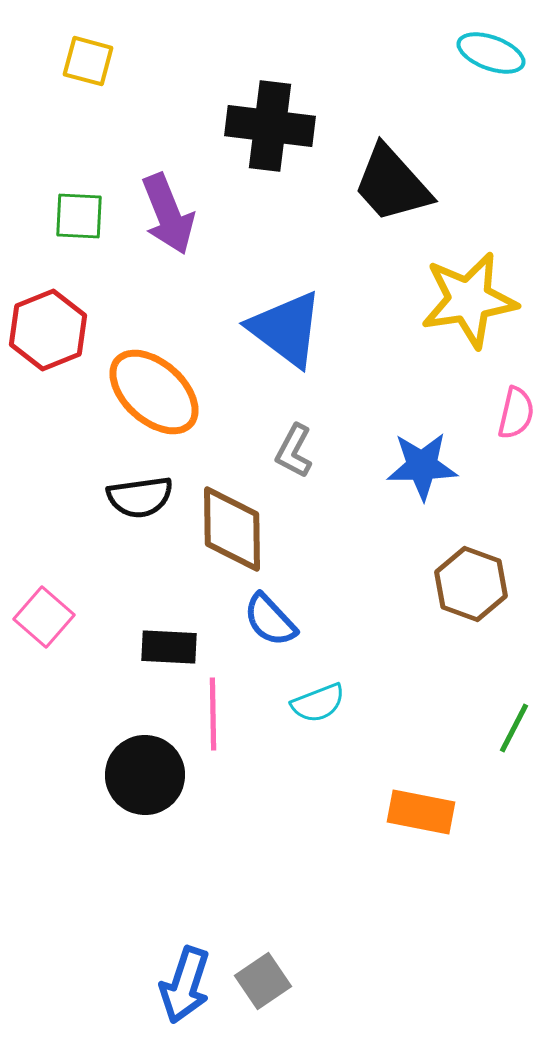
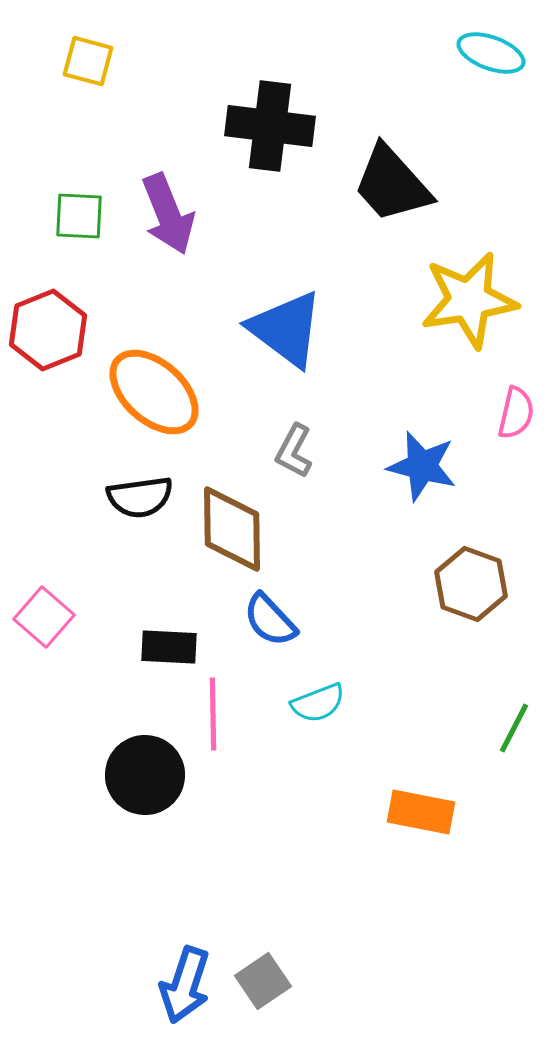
blue star: rotated 16 degrees clockwise
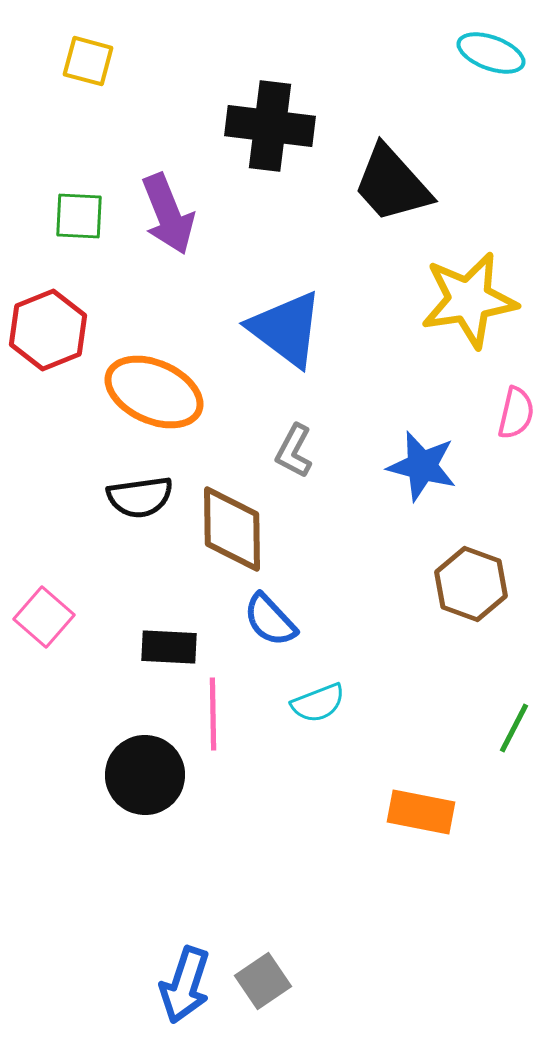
orange ellipse: rotated 18 degrees counterclockwise
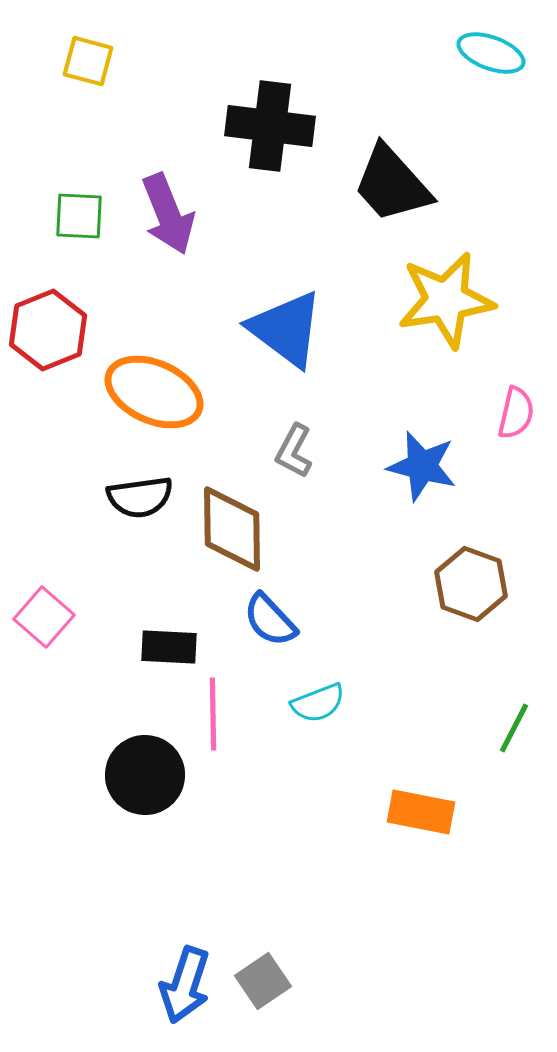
yellow star: moved 23 px left
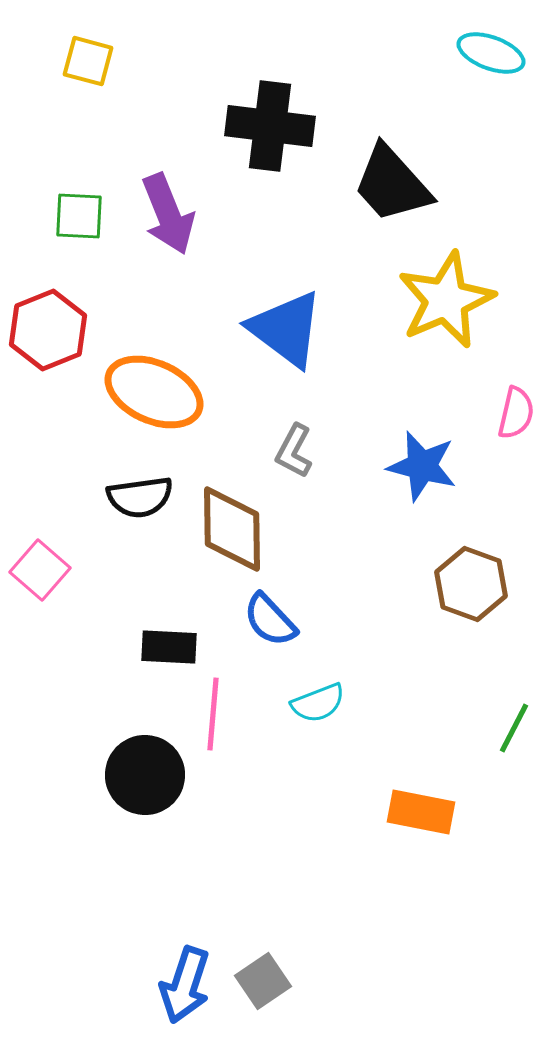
yellow star: rotated 14 degrees counterclockwise
pink square: moved 4 px left, 47 px up
pink line: rotated 6 degrees clockwise
